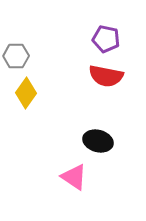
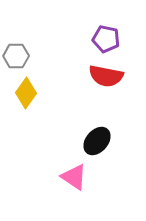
black ellipse: moved 1 px left; rotated 64 degrees counterclockwise
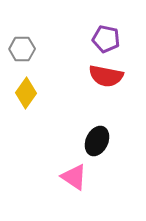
gray hexagon: moved 6 px right, 7 px up
black ellipse: rotated 16 degrees counterclockwise
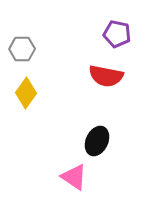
purple pentagon: moved 11 px right, 5 px up
